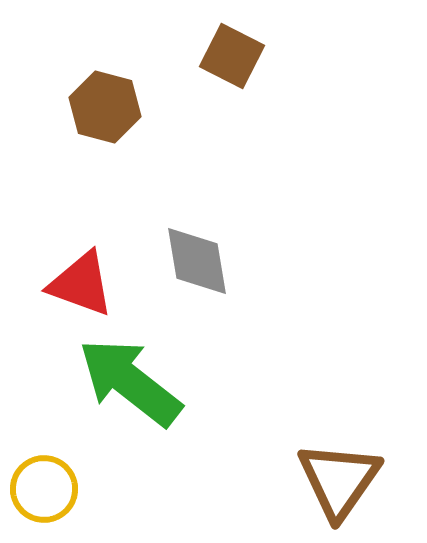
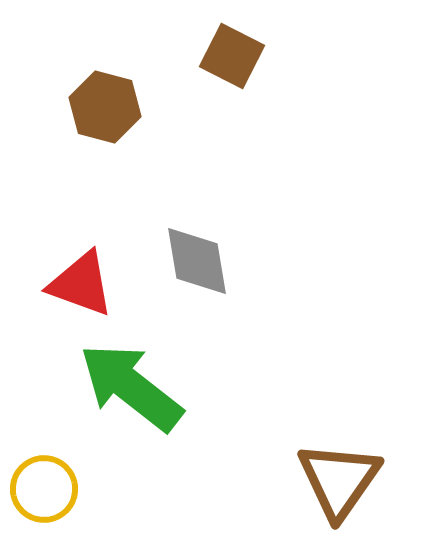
green arrow: moved 1 px right, 5 px down
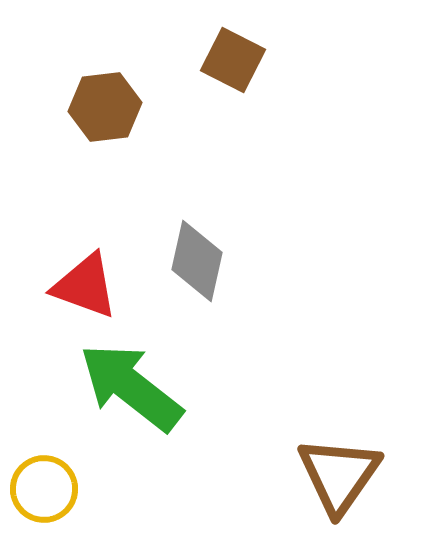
brown square: moved 1 px right, 4 px down
brown hexagon: rotated 22 degrees counterclockwise
gray diamond: rotated 22 degrees clockwise
red triangle: moved 4 px right, 2 px down
brown triangle: moved 5 px up
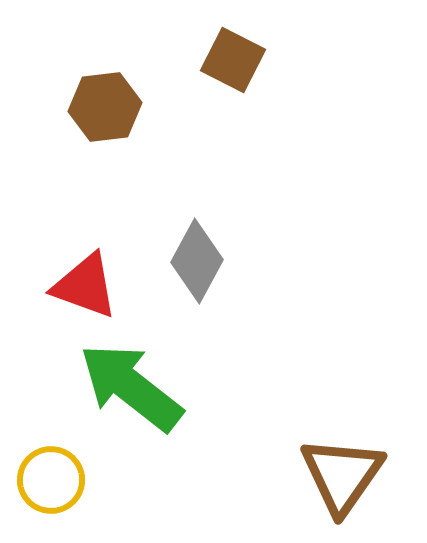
gray diamond: rotated 16 degrees clockwise
brown triangle: moved 3 px right
yellow circle: moved 7 px right, 9 px up
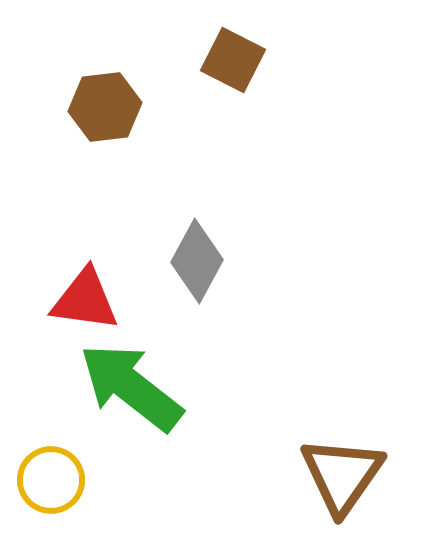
red triangle: moved 14 px down; rotated 12 degrees counterclockwise
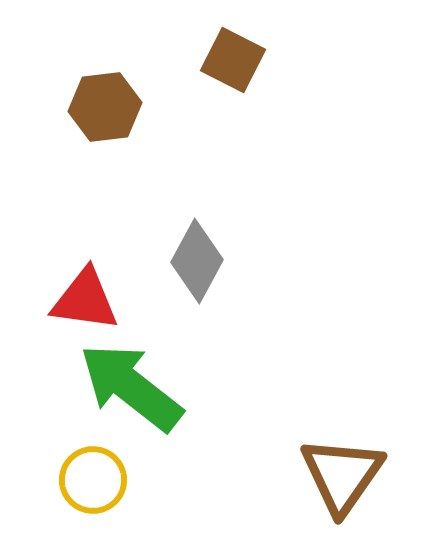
yellow circle: moved 42 px right
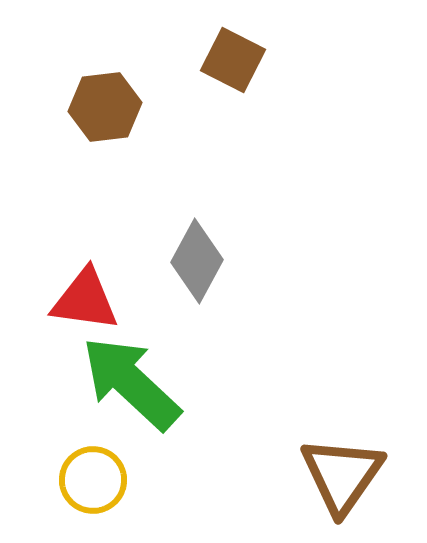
green arrow: moved 4 px up; rotated 5 degrees clockwise
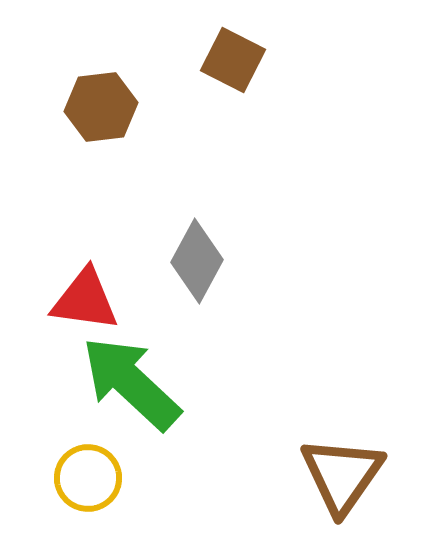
brown hexagon: moved 4 px left
yellow circle: moved 5 px left, 2 px up
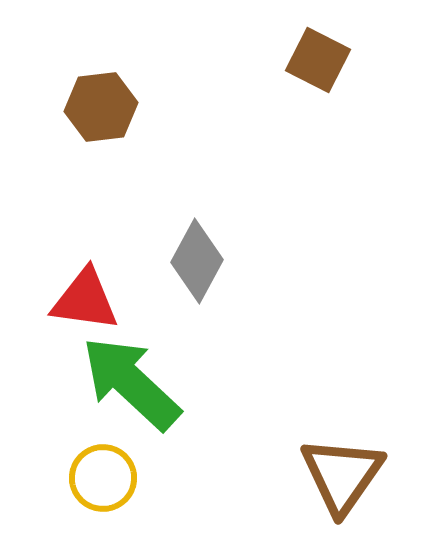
brown square: moved 85 px right
yellow circle: moved 15 px right
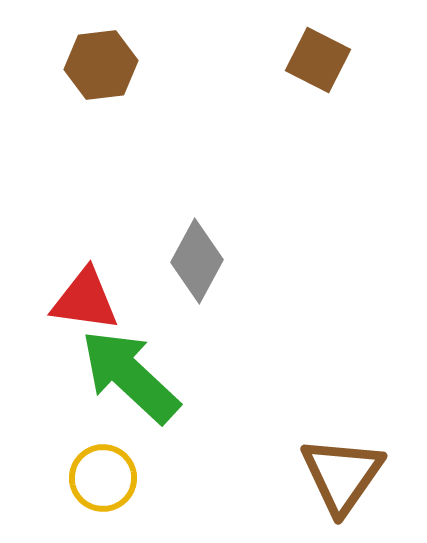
brown hexagon: moved 42 px up
green arrow: moved 1 px left, 7 px up
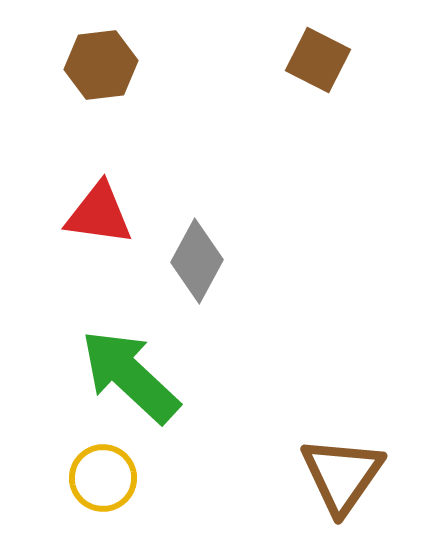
red triangle: moved 14 px right, 86 px up
